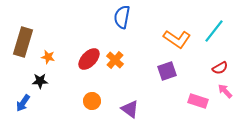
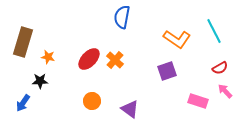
cyan line: rotated 65 degrees counterclockwise
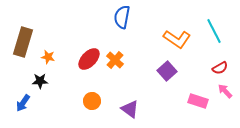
purple square: rotated 24 degrees counterclockwise
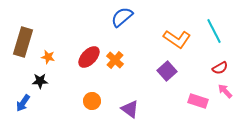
blue semicircle: rotated 40 degrees clockwise
red ellipse: moved 2 px up
